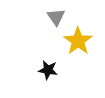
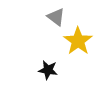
gray triangle: rotated 18 degrees counterclockwise
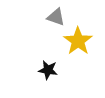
gray triangle: rotated 18 degrees counterclockwise
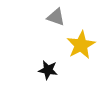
yellow star: moved 3 px right, 4 px down; rotated 8 degrees clockwise
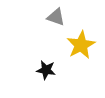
black star: moved 2 px left
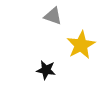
gray triangle: moved 3 px left, 1 px up
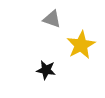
gray triangle: moved 1 px left, 3 px down
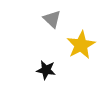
gray triangle: rotated 24 degrees clockwise
